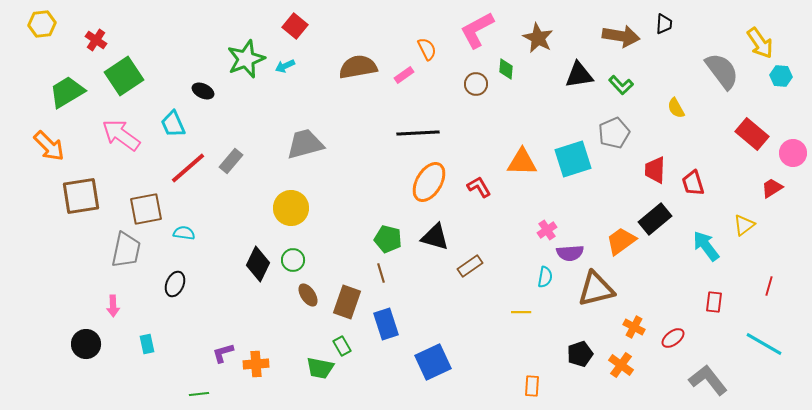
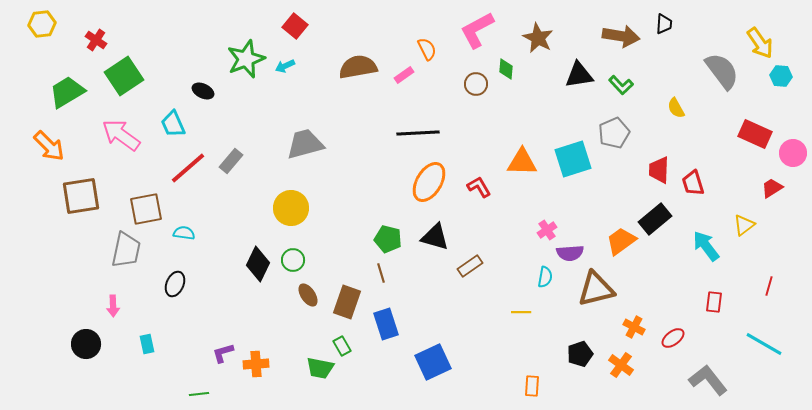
red rectangle at (752, 134): moved 3 px right; rotated 16 degrees counterclockwise
red trapezoid at (655, 170): moved 4 px right
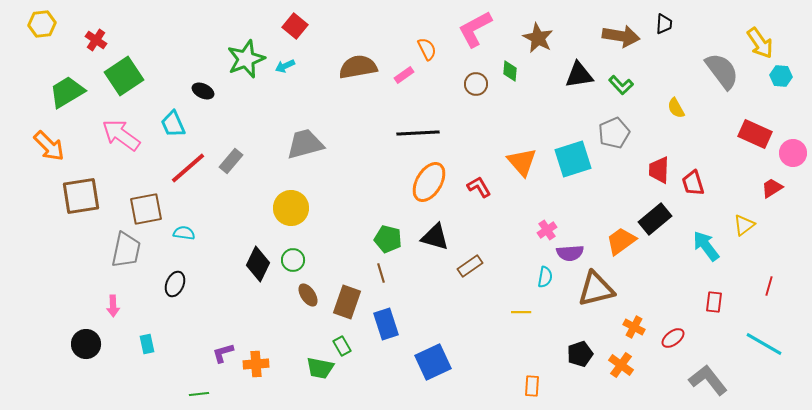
pink L-shape at (477, 30): moved 2 px left, 1 px up
green diamond at (506, 69): moved 4 px right, 2 px down
orange triangle at (522, 162): rotated 48 degrees clockwise
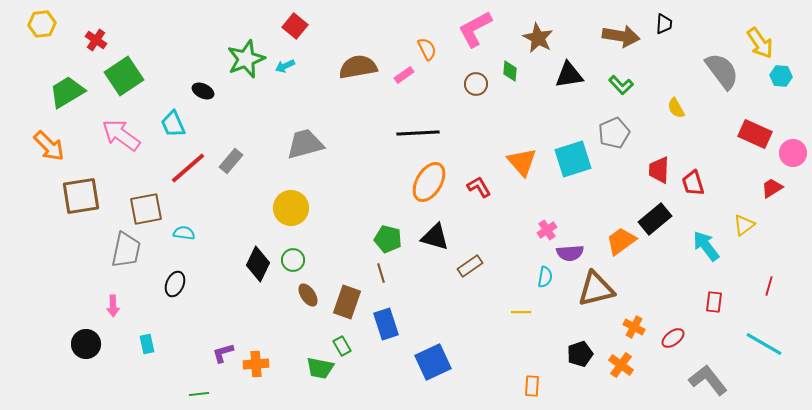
black triangle at (579, 75): moved 10 px left
